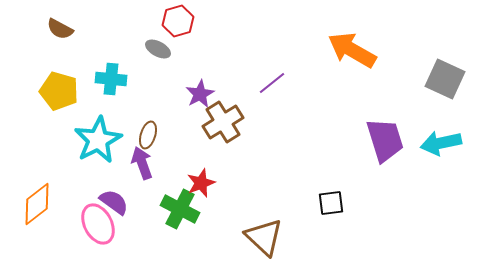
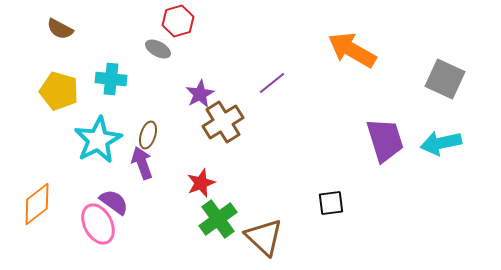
green cross: moved 38 px right, 10 px down; rotated 27 degrees clockwise
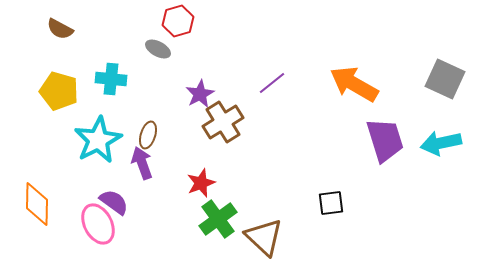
orange arrow: moved 2 px right, 34 px down
orange diamond: rotated 51 degrees counterclockwise
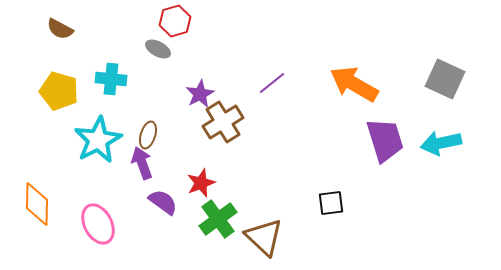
red hexagon: moved 3 px left
purple semicircle: moved 49 px right
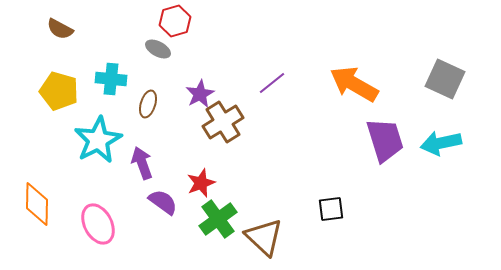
brown ellipse: moved 31 px up
black square: moved 6 px down
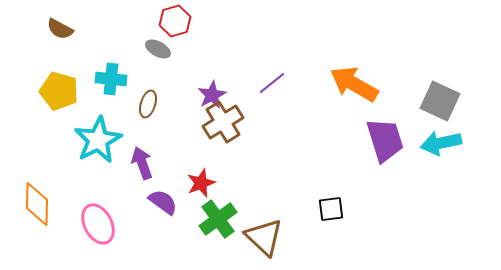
gray square: moved 5 px left, 22 px down
purple star: moved 12 px right, 1 px down
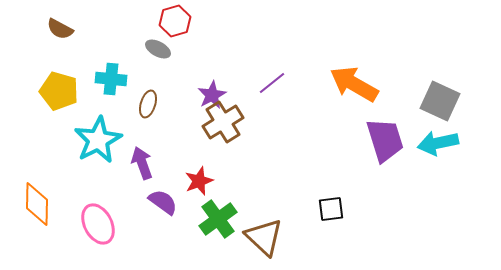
cyan arrow: moved 3 px left
red star: moved 2 px left, 2 px up
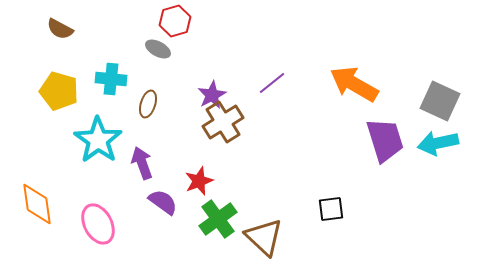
cyan star: rotated 9 degrees counterclockwise
orange diamond: rotated 9 degrees counterclockwise
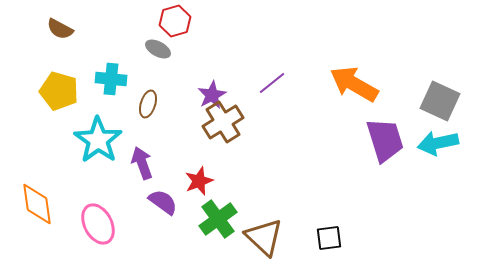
black square: moved 2 px left, 29 px down
